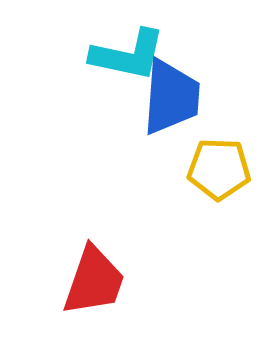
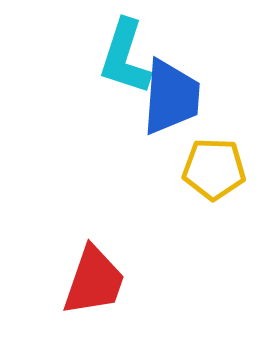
cyan L-shape: moved 3 px left, 2 px down; rotated 96 degrees clockwise
yellow pentagon: moved 5 px left
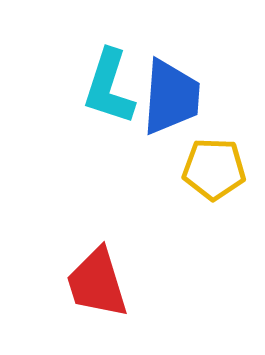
cyan L-shape: moved 16 px left, 30 px down
red trapezoid: moved 3 px right, 2 px down; rotated 144 degrees clockwise
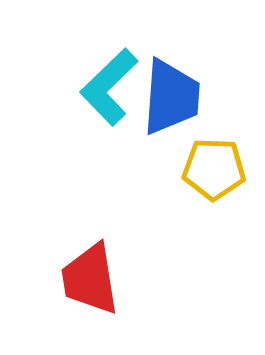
cyan L-shape: rotated 28 degrees clockwise
red trapezoid: moved 7 px left, 4 px up; rotated 8 degrees clockwise
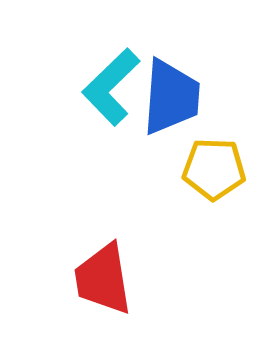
cyan L-shape: moved 2 px right
red trapezoid: moved 13 px right
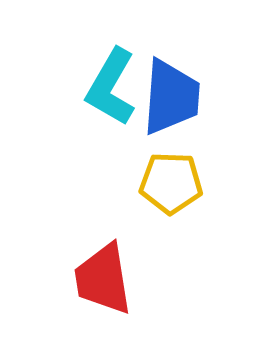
cyan L-shape: rotated 16 degrees counterclockwise
yellow pentagon: moved 43 px left, 14 px down
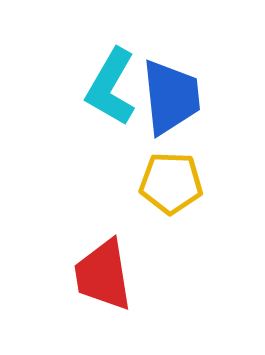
blue trapezoid: rotated 10 degrees counterclockwise
red trapezoid: moved 4 px up
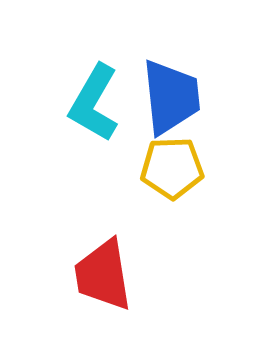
cyan L-shape: moved 17 px left, 16 px down
yellow pentagon: moved 1 px right, 15 px up; rotated 4 degrees counterclockwise
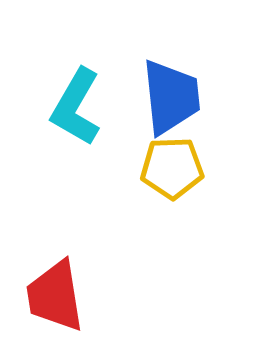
cyan L-shape: moved 18 px left, 4 px down
red trapezoid: moved 48 px left, 21 px down
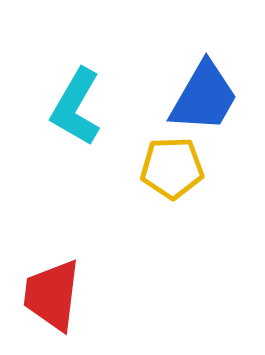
blue trapezoid: moved 33 px right; rotated 36 degrees clockwise
red trapezoid: moved 3 px left, 1 px up; rotated 16 degrees clockwise
